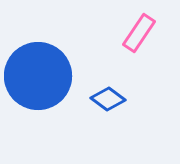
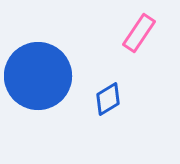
blue diamond: rotated 68 degrees counterclockwise
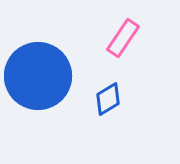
pink rectangle: moved 16 px left, 5 px down
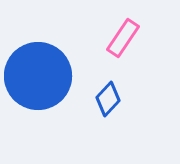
blue diamond: rotated 16 degrees counterclockwise
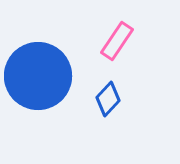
pink rectangle: moved 6 px left, 3 px down
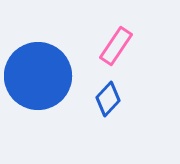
pink rectangle: moved 1 px left, 5 px down
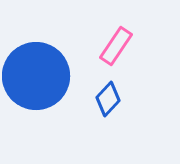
blue circle: moved 2 px left
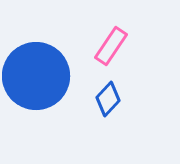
pink rectangle: moved 5 px left
